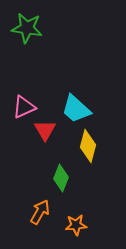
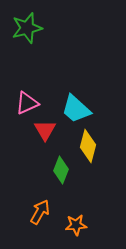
green star: rotated 24 degrees counterclockwise
pink triangle: moved 3 px right, 4 px up
green diamond: moved 8 px up
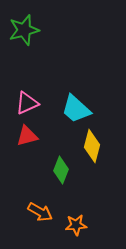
green star: moved 3 px left, 2 px down
red triangle: moved 18 px left, 6 px down; rotated 45 degrees clockwise
yellow diamond: moved 4 px right
orange arrow: rotated 90 degrees clockwise
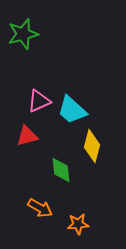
green star: moved 1 px left, 4 px down
pink triangle: moved 12 px right, 2 px up
cyan trapezoid: moved 4 px left, 1 px down
green diamond: rotated 28 degrees counterclockwise
orange arrow: moved 4 px up
orange star: moved 2 px right, 1 px up
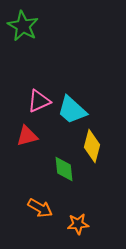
green star: moved 8 px up; rotated 28 degrees counterclockwise
green diamond: moved 3 px right, 1 px up
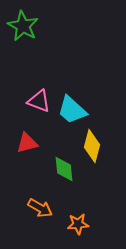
pink triangle: rotated 45 degrees clockwise
red triangle: moved 7 px down
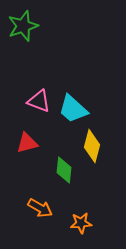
green star: rotated 24 degrees clockwise
cyan trapezoid: moved 1 px right, 1 px up
green diamond: moved 1 px down; rotated 12 degrees clockwise
orange star: moved 3 px right, 1 px up
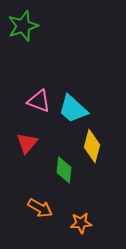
red triangle: rotated 35 degrees counterclockwise
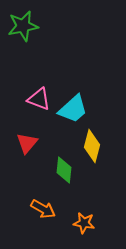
green star: rotated 8 degrees clockwise
pink triangle: moved 2 px up
cyan trapezoid: rotated 84 degrees counterclockwise
orange arrow: moved 3 px right, 1 px down
orange star: moved 3 px right; rotated 15 degrees clockwise
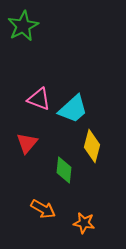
green star: rotated 16 degrees counterclockwise
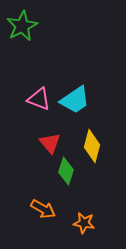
green star: moved 1 px left
cyan trapezoid: moved 2 px right, 9 px up; rotated 8 degrees clockwise
red triangle: moved 23 px right; rotated 20 degrees counterclockwise
green diamond: moved 2 px right, 1 px down; rotated 12 degrees clockwise
